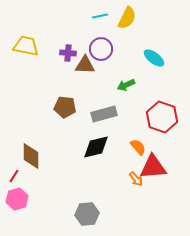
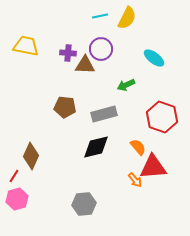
brown diamond: rotated 24 degrees clockwise
orange arrow: moved 1 px left, 1 px down
gray hexagon: moved 3 px left, 10 px up
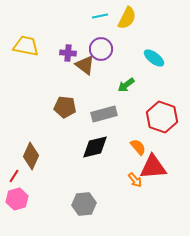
brown triangle: rotated 35 degrees clockwise
green arrow: rotated 12 degrees counterclockwise
black diamond: moved 1 px left
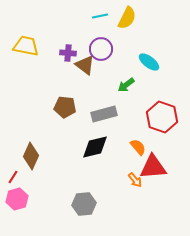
cyan ellipse: moved 5 px left, 4 px down
red line: moved 1 px left, 1 px down
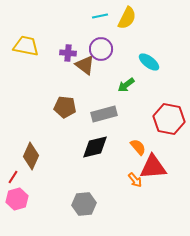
red hexagon: moved 7 px right, 2 px down; rotated 8 degrees counterclockwise
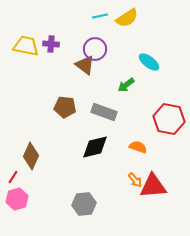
yellow semicircle: rotated 30 degrees clockwise
purple circle: moved 6 px left
purple cross: moved 17 px left, 9 px up
gray rectangle: moved 2 px up; rotated 35 degrees clockwise
orange semicircle: rotated 30 degrees counterclockwise
red triangle: moved 19 px down
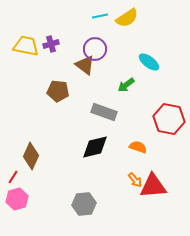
purple cross: rotated 21 degrees counterclockwise
brown pentagon: moved 7 px left, 16 px up
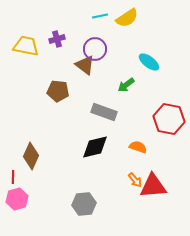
purple cross: moved 6 px right, 5 px up
red line: rotated 32 degrees counterclockwise
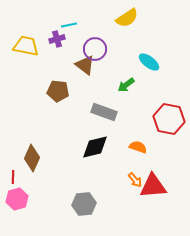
cyan line: moved 31 px left, 9 px down
brown diamond: moved 1 px right, 2 px down
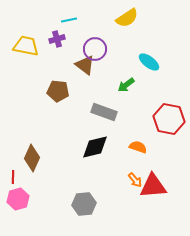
cyan line: moved 5 px up
pink hexagon: moved 1 px right
